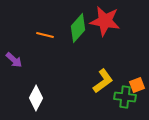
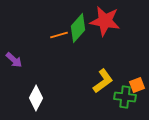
orange line: moved 14 px right; rotated 30 degrees counterclockwise
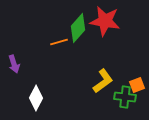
orange line: moved 7 px down
purple arrow: moved 4 px down; rotated 30 degrees clockwise
